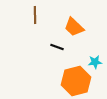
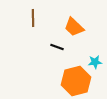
brown line: moved 2 px left, 3 px down
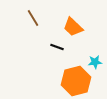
brown line: rotated 30 degrees counterclockwise
orange trapezoid: moved 1 px left
